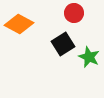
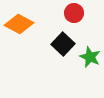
black square: rotated 15 degrees counterclockwise
green star: moved 1 px right
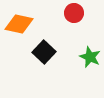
orange diamond: rotated 16 degrees counterclockwise
black square: moved 19 px left, 8 px down
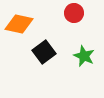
black square: rotated 10 degrees clockwise
green star: moved 6 px left, 1 px up
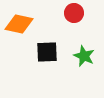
black square: moved 3 px right; rotated 35 degrees clockwise
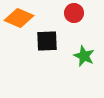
orange diamond: moved 6 px up; rotated 12 degrees clockwise
black square: moved 11 px up
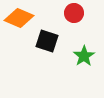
black square: rotated 20 degrees clockwise
green star: rotated 15 degrees clockwise
